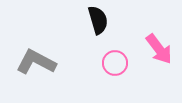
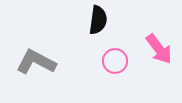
black semicircle: rotated 24 degrees clockwise
pink circle: moved 2 px up
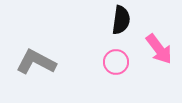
black semicircle: moved 23 px right
pink circle: moved 1 px right, 1 px down
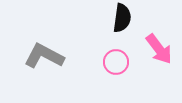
black semicircle: moved 1 px right, 2 px up
gray L-shape: moved 8 px right, 6 px up
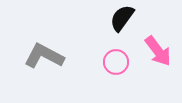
black semicircle: rotated 152 degrees counterclockwise
pink arrow: moved 1 px left, 2 px down
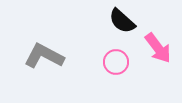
black semicircle: moved 3 px down; rotated 84 degrees counterclockwise
pink arrow: moved 3 px up
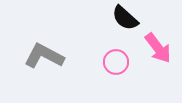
black semicircle: moved 3 px right, 3 px up
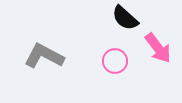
pink circle: moved 1 px left, 1 px up
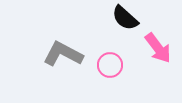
gray L-shape: moved 19 px right, 2 px up
pink circle: moved 5 px left, 4 px down
